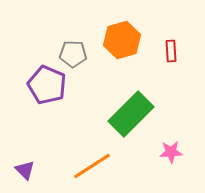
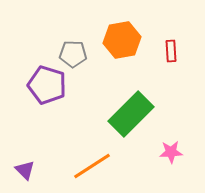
orange hexagon: rotated 6 degrees clockwise
purple pentagon: rotated 6 degrees counterclockwise
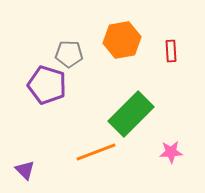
gray pentagon: moved 4 px left
orange line: moved 4 px right, 14 px up; rotated 12 degrees clockwise
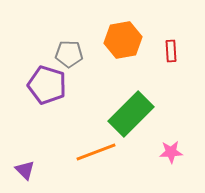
orange hexagon: moved 1 px right
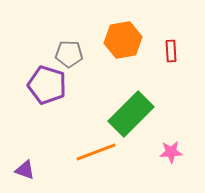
purple triangle: rotated 25 degrees counterclockwise
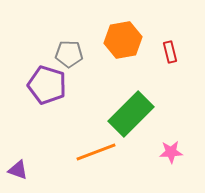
red rectangle: moved 1 px left, 1 px down; rotated 10 degrees counterclockwise
purple triangle: moved 7 px left
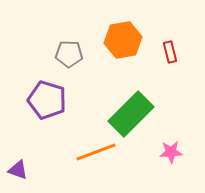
purple pentagon: moved 15 px down
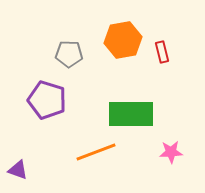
red rectangle: moved 8 px left
green rectangle: rotated 45 degrees clockwise
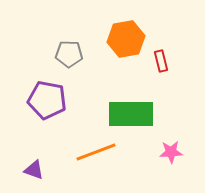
orange hexagon: moved 3 px right, 1 px up
red rectangle: moved 1 px left, 9 px down
purple pentagon: rotated 6 degrees counterclockwise
purple triangle: moved 16 px right
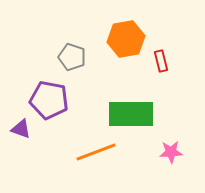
gray pentagon: moved 3 px right, 3 px down; rotated 16 degrees clockwise
purple pentagon: moved 2 px right
purple triangle: moved 13 px left, 41 px up
